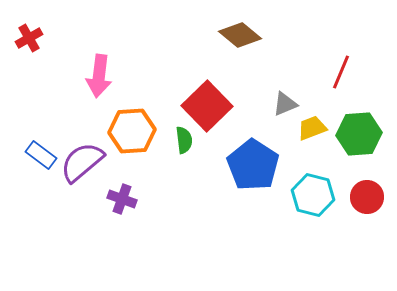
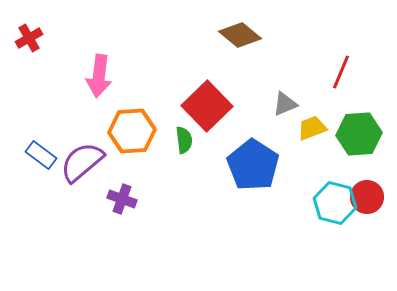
cyan hexagon: moved 22 px right, 8 px down
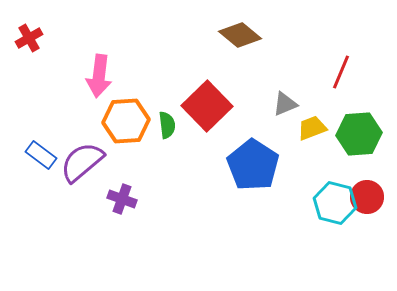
orange hexagon: moved 6 px left, 10 px up
green semicircle: moved 17 px left, 15 px up
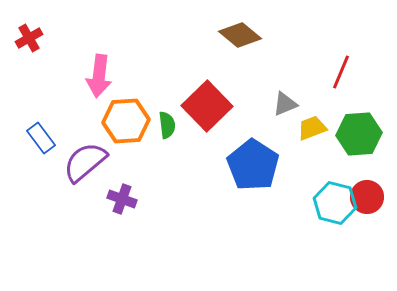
blue rectangle: moved 17 px up; rotated 16 degrees clockwise
purple semicircle: moved 3 px right
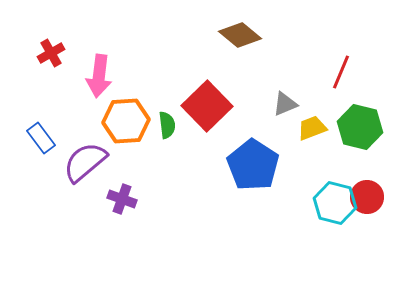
red cross: moved 22 px right, 15 px down
green hexagon: moved 1 px right, 7 px up; rotated 18 degrees clockwise
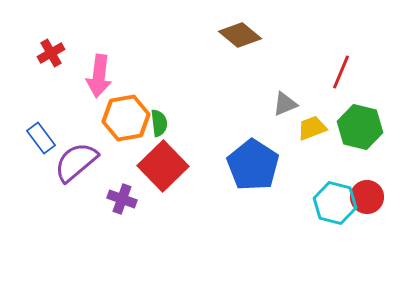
red square: moved 44 px left, 60 px down
orange hexagon: moved 3 px up; rotated 6 degrees counterclockwise
green semicircle: moved 8 px left, 2 px up
purple semicircle: moved 9 px left
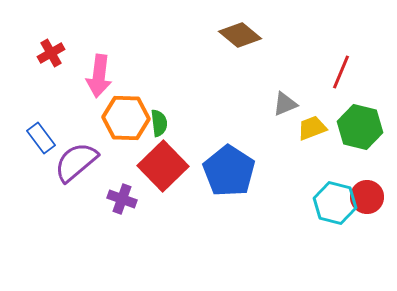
orange hexagon: rotated 12 degrees clockwise
blue pentagon: moved 24 px left, 6 px down
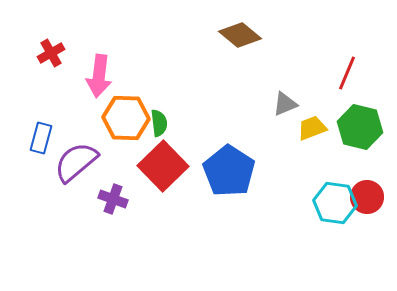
red line: moved 6 px right, 1 px down
blue rectangle: rotated 52 degrees clockwise
purple cross: moved 9 px left
cyan hexagon: rotated 6 degrees counterclockwise
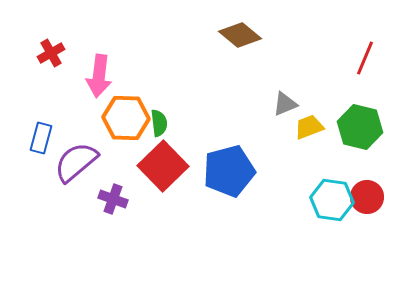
red line: moved 18 px right, 15 px up
yellow trapezoid: moved 3 px left, 1 px up
blue pentagon: rotated 24 degrees clockwise
cyan hexagon: moved 3 px left, 3 px up
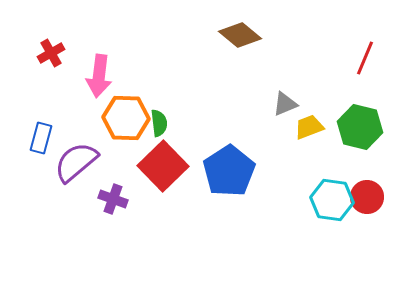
blue pentagon: rotated 18 degrees counterclockwise
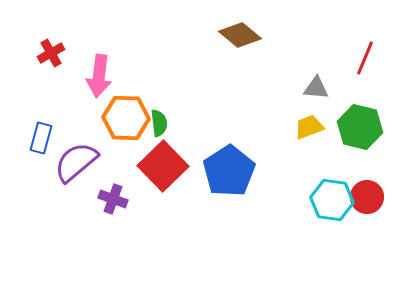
gray triangle: moved 31 px right, 16 px up; rotated 28 degrees clockwise
